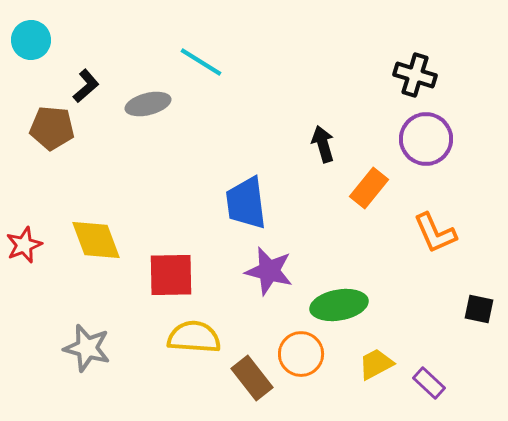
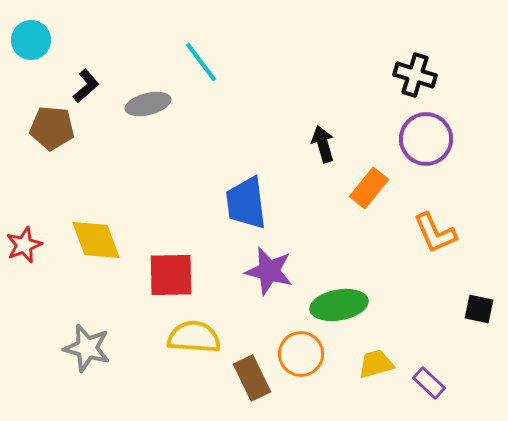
cyan line: rotated 21 degrees clockwise
yellow trapezoid: rotated 12 degrees clockwise
brown rectangle: rotated 12 degrees clockwise
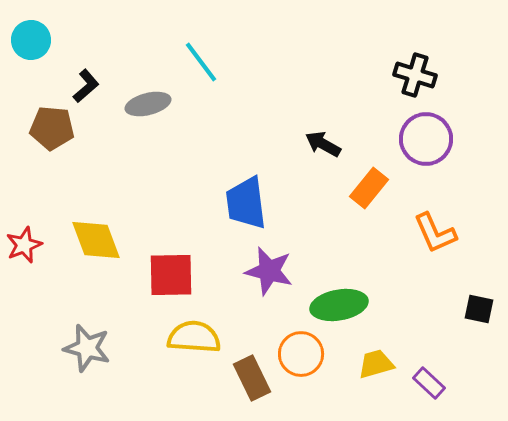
black arrow: rotated 45 degrees counterclockwise
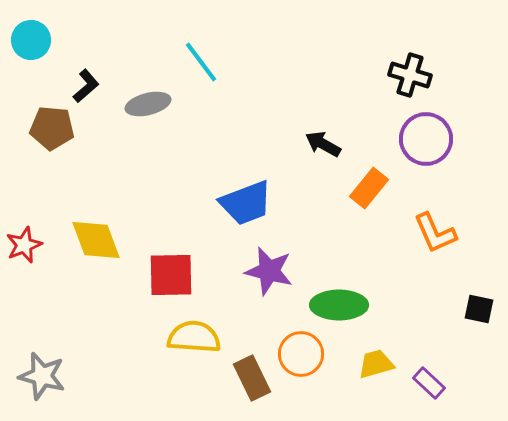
black cross: moved 5 px left
blue trapezoid: rotated 104 degrees counterclockwise
green ellipse: rotated 10 degrees clockwise
gray star: moved 45 px left, 28 px down
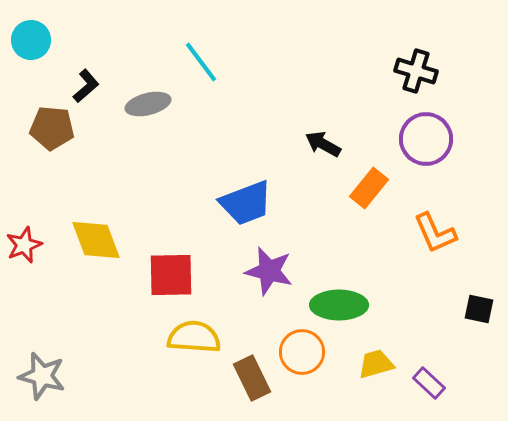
black cross: moved 6 px right, 4 px up
orange circle: moved 1 px right, 2 px up
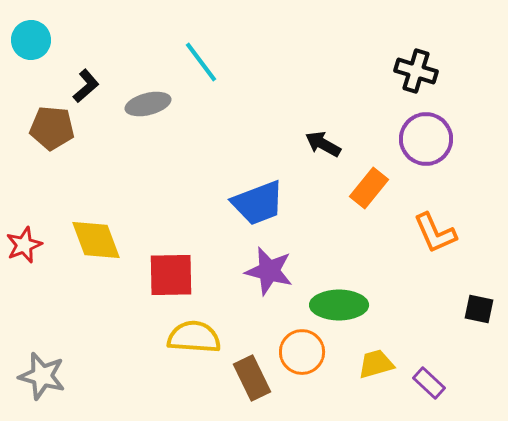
blue trapezoid: moved 12 px right
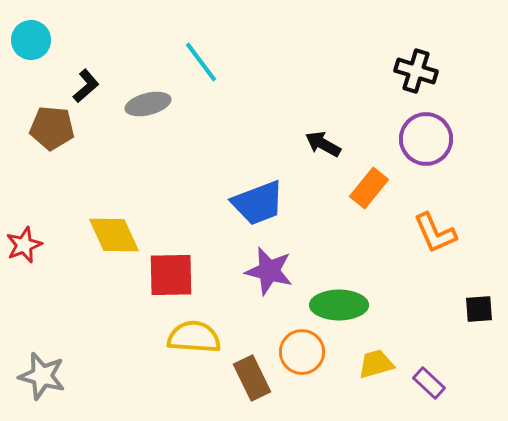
yellow diamond: moved 18 px right, 5 px up; rotated 4 degrees counterclockwise
black square: rotated 16 degrees counterclockwise
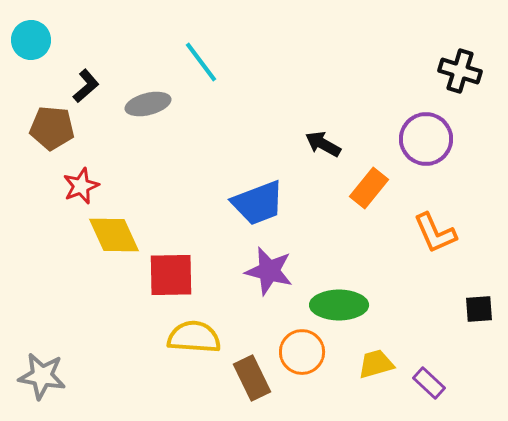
black cross: moved 44 px right
red star: moved 57 px right, 59 px up
gray star: rotated 6 degrees counterclockwise
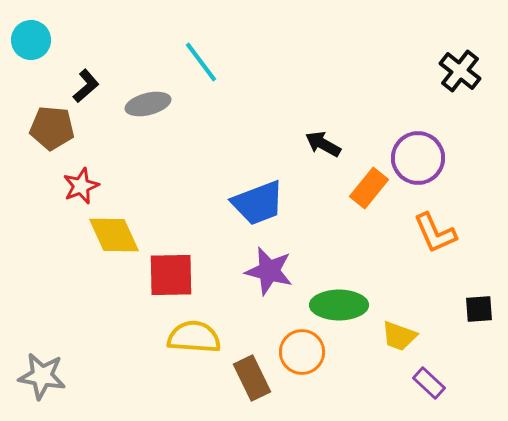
black cross: rotated 21 degrees clockwise
purple circle: moved 8 px left, 19 px down
yellow trapezoid: moved 23 px right, 28 px up; rotated 144 degrees counterclockwise
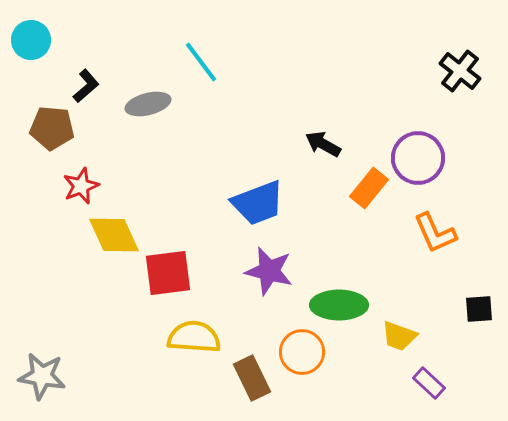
red square: moved 3 px left, 2 px up; rotated 6 degrees counterclockwise
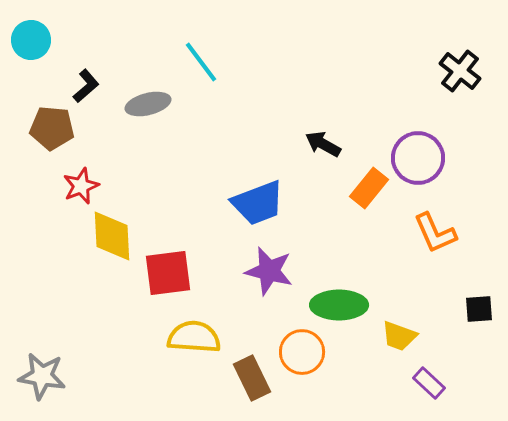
yellow diamond: moved 2 px left, 1 px down; rotated 22 degrees clockwise
